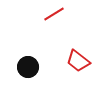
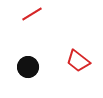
red line: moved 22 px left
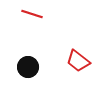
red line: rotated 50 degrees clockwise
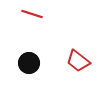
black circle: moved 1 px right, 4 px up
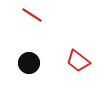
red line: moved 1 px down; rotated 15 degrees clockwise
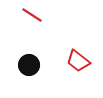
black circle: moved 2 px down
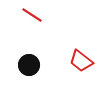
red trapezoid: moved 3 px right
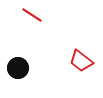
black circle: moved 11 px left, 3 px down
